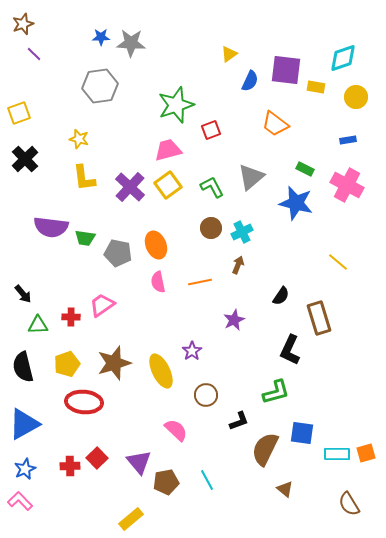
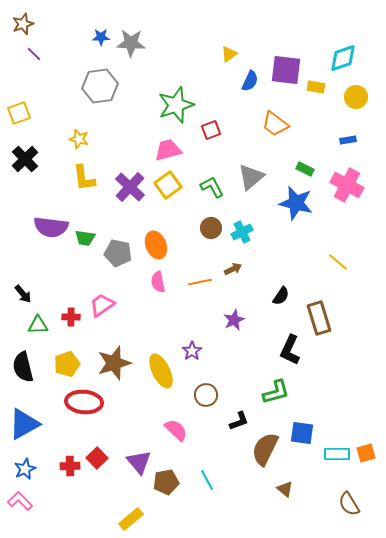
brown arrow at (238, 265): moved 5 px left, 4 px down; rotated 42 degrees clockwise
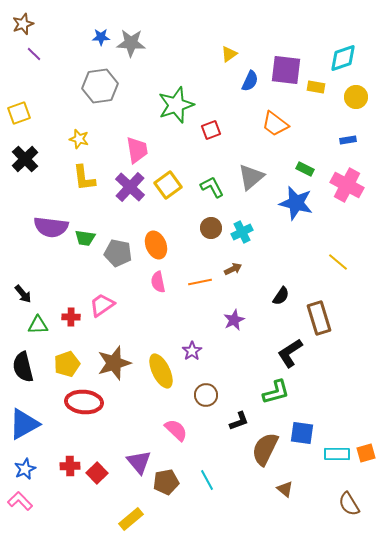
pink trapezoid at (168, 150): moved 31 px left; rotated 96 degrees clockwise
black L-shape at (290, 350): moved 3 px down; rotated 32 degrees clockwise
red square at (97, 458): moved 15 px down
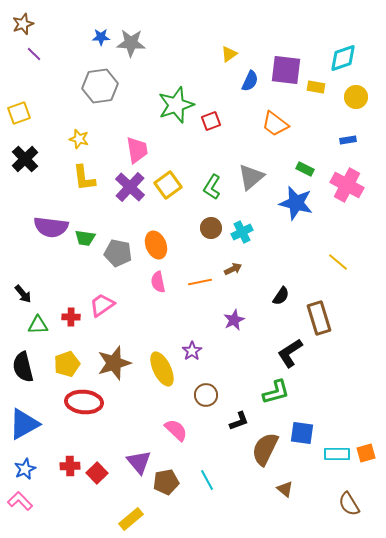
red square at (211, 130): moved 9 px up
green L-shape at (212, 187): rotated 120 degrees counterclockwise
yellow ellipse at (161, 371): moved 1 px right, 2 px up
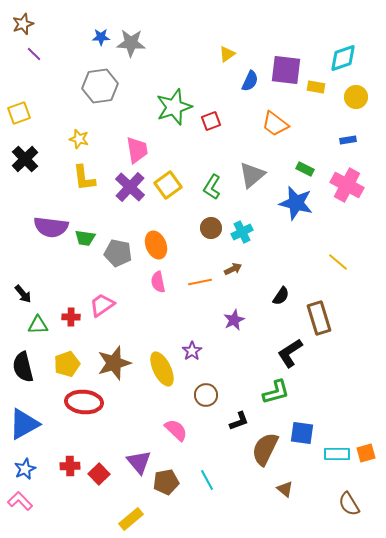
yellow triangle at (229, 54): moved 2 px left
green star at (176, 105): moved 2 px left, 2 px down
gray triangle at (251, 177): moved 1 px right, 2 px up
red square at (97, 473): moved 2 px right, 1 px down
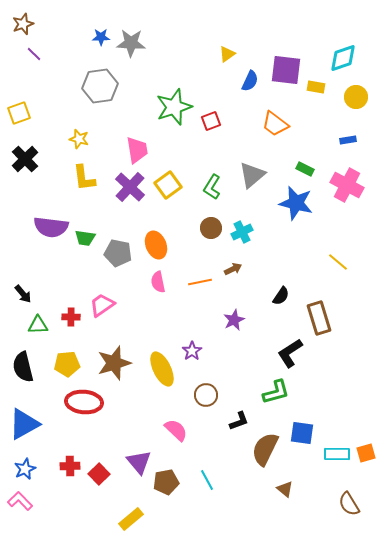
yellow pentagon at (67, 364): rotated 15 degrees clockwise
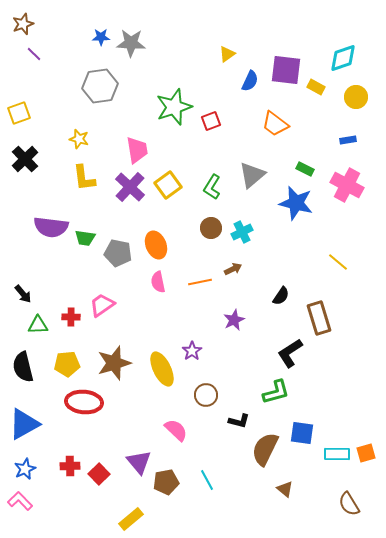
yellow rectangle at (316, 87): rotated 18 degrees clockwise
black L-shape at (239, 421): rotated 35 degrees clockwise
